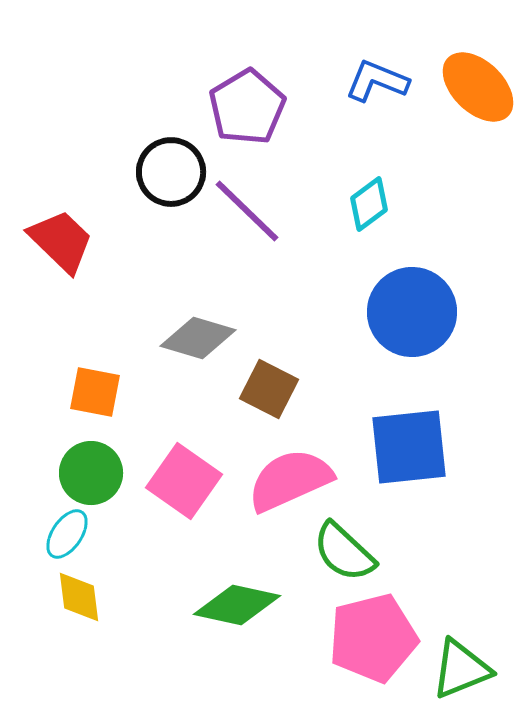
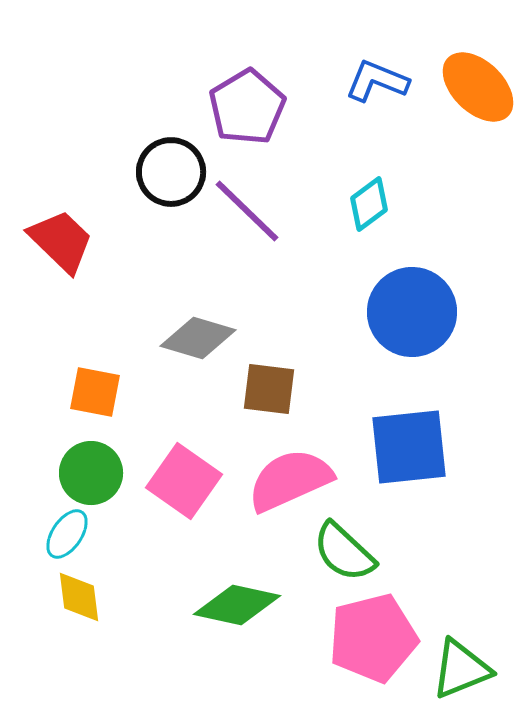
brown square: rotated 20 degrees counterclockwise
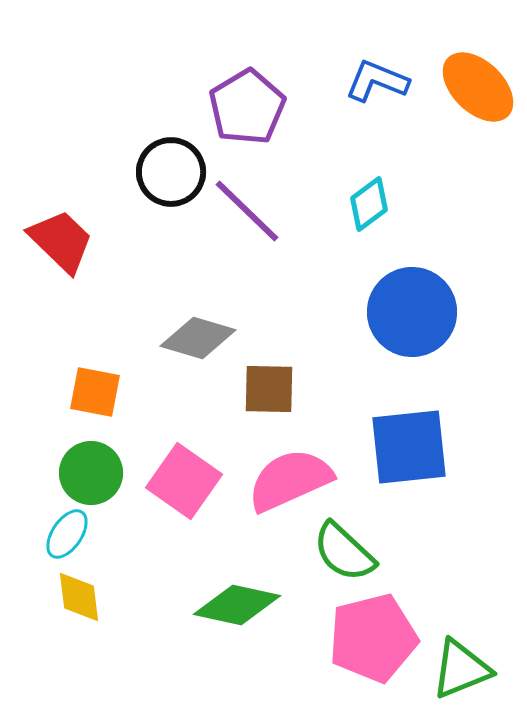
brown square: rotated 6 degrees counterclockwise
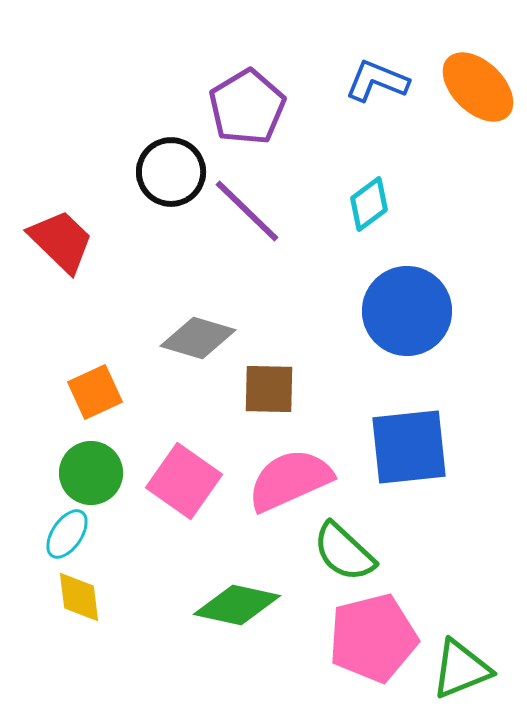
blue circle: moved 5 px left, 1 px up
orange square: rotated 36 degrees counterclockwise
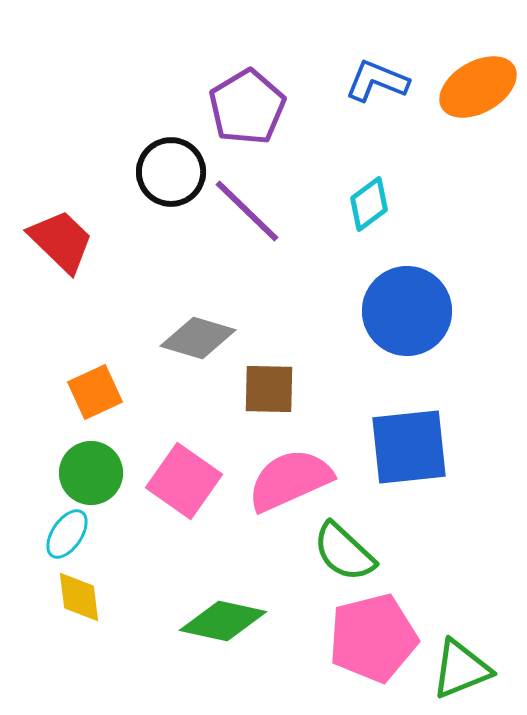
orange ellipse: rotated 74 degrees counterclockwise
green diamond: moved 14 px left, 16 px down
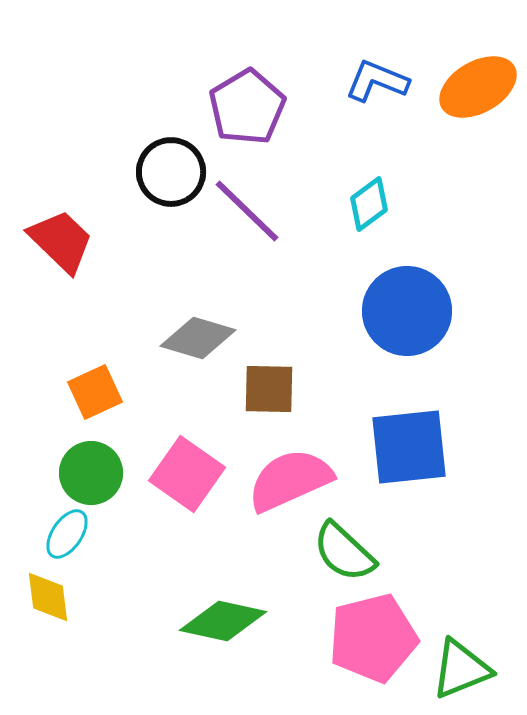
pink square: moved 3 px right, 7 px up
yellow diamond: moved 31 px left
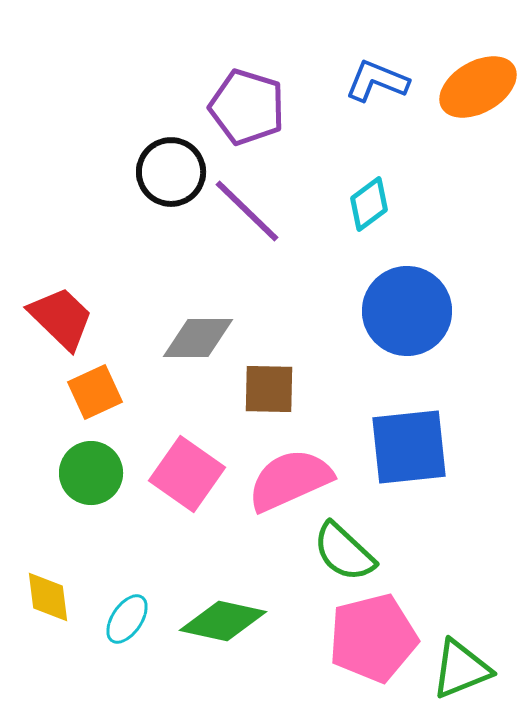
purple pentagon: rotated 24 degrees counterclockwise
red trapezoid: moved 77 px down
gray diamond: rotated 16 degrees counterclockwise
cyan ellipse: moved 60 px right, 85 px down
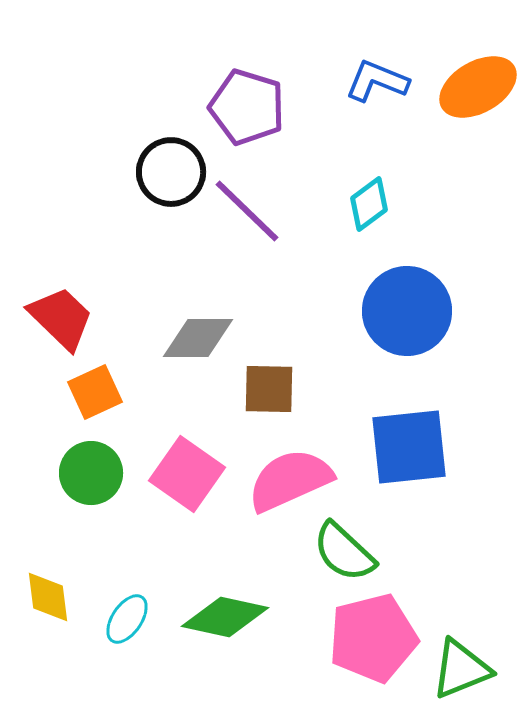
green diamond: moved 2 px right, 4 px up
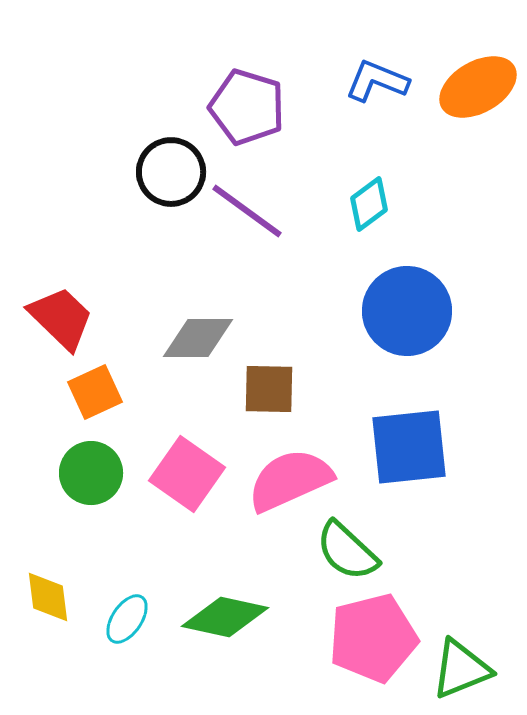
purple line: rotated 8 degrees counterclockwise
green semicircle: moved 3 px right, 1 px up
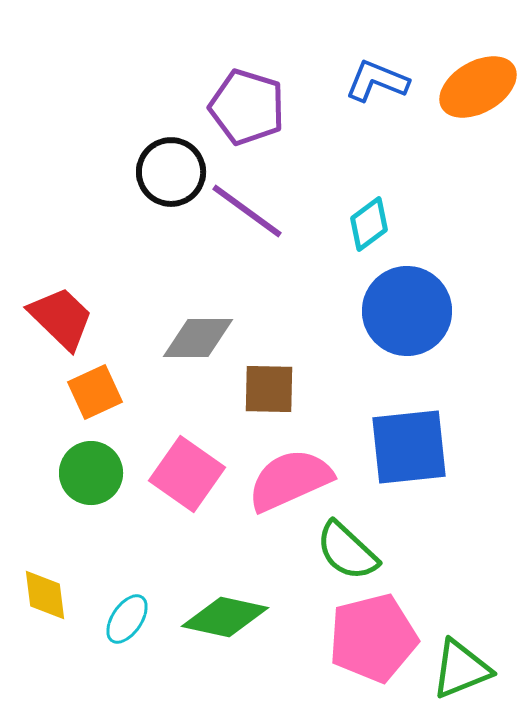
cyan diamond: moved 20 px down
yellow diamond: moved 3 px left, 2 px up
